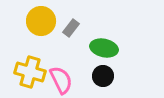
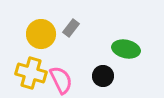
yellow circle: moved 13 px down
green ellipse: moved 22 px right, 1 px down
yellow cross: moved 1 px right, 1 px down
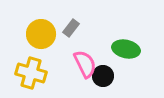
pink semicircle: moved 24 px right, 16 px up
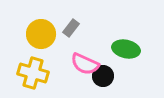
pink semicircle: rotated 140 degrees clockwise
yellow cross: moved 2 px right
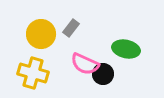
black circle: moved 2 px up
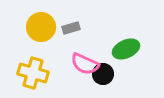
gray rectangle: rotated 36 degrees clockwise
yellow circle: moved 7 px up
green ellipse: rotated 36 degrees counterclockwise
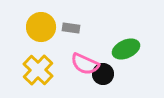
gray rectangle: rotated 24 degrees clockwise
yellow cross: moved 5 px right, 3 px up; rotated 28 degrees clockwise
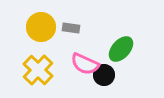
green ellipse: moved 5 px left; rotated 24 degrees counterclockwise
black circle: moved 1 px right, 1 px down
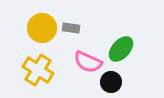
yellow circle: moved 1 px right, 1 px down
pink semicircle: moved 3 px right, 2 px up
yellow cross: rotated 12 degrees counterclockwise
black circle: moved 7 px right, 7 px down
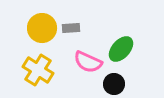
gray rectangle: rotated 12 degrees counterclockwise
black circle: moved 3 px right, 2 px down
